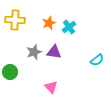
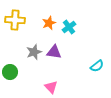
cyan semicircle: moved 6 px down
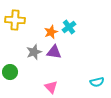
orange star: moved 2 px right, 9 px down
cyan semicircle: moved 16 px down; rotated 24 degrees clockwise
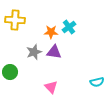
orange star: rotated 24 degrees clockwise
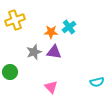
yellow cross: rotated 24 degrees counterclockwise
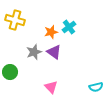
yellow cross: rotated 36 degrees clockwise
orange star: rotated 16 degrees counterclockwise
purple triangle: rotated 28 degrees clockwise
cyan semicircle: moved 1 px left, 5 px down
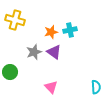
cyan cross: moved 1 px right, 3 px down; rotated 24 degrees clockwise
cyan semicircle: rotated 80 degrees counterclockwise
